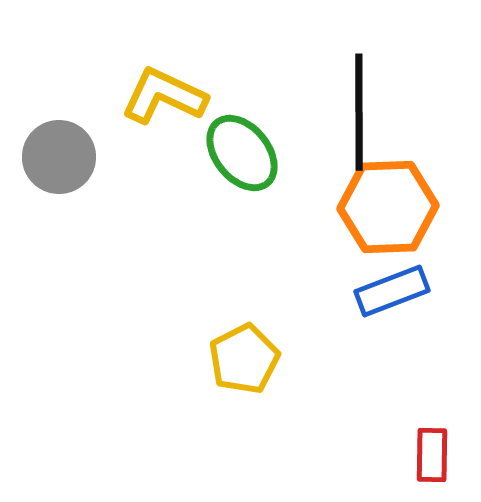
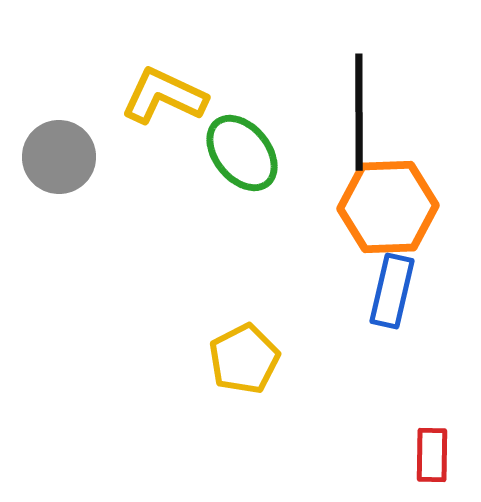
blue rectangle: rotated 56 degrees counterclockwise
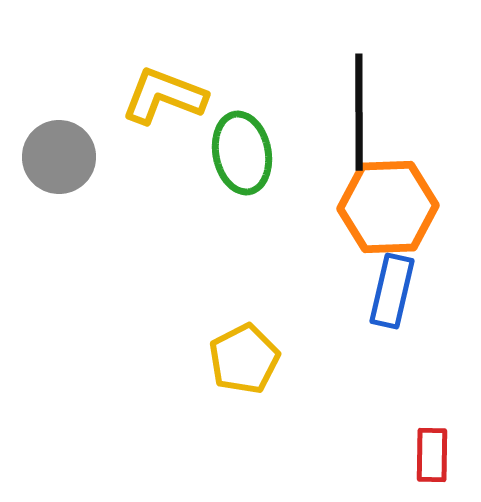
yellow L-shape: rotated 4 degrees counterclockwise
green ellipse: rotated 28 degrees clockwise
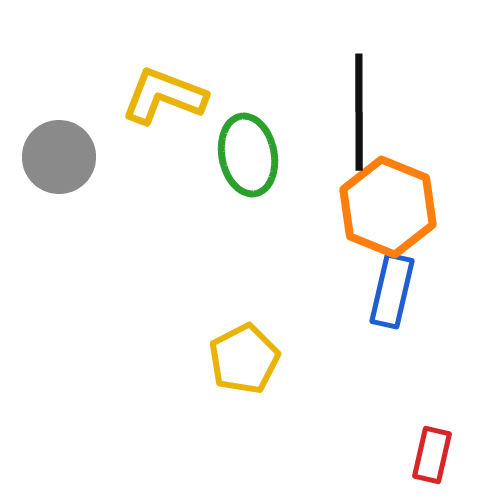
green ellipse: moved 6 px right, 2 px down
orange hexagon: rotated 24 degrees clockwise
red rectangle: rotated 12 degrees clockwise
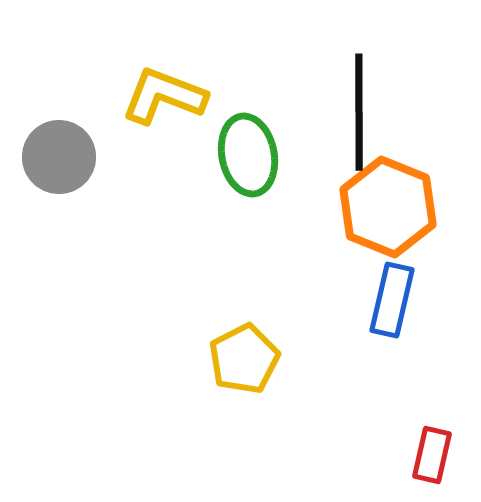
blue rectangle: moved 9 px down
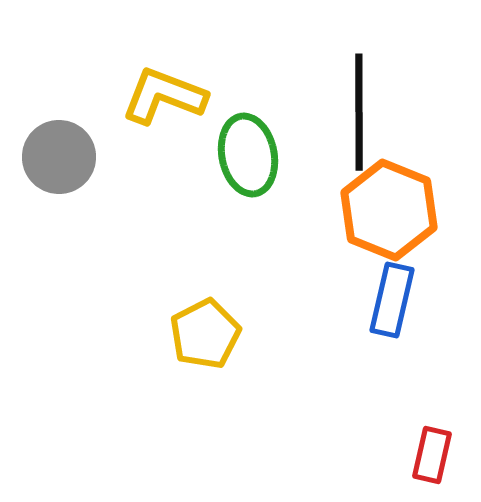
orange hexagon: moved 1 px right, 3 px down
yellow pentagon: moved 39 px left, 25 px up
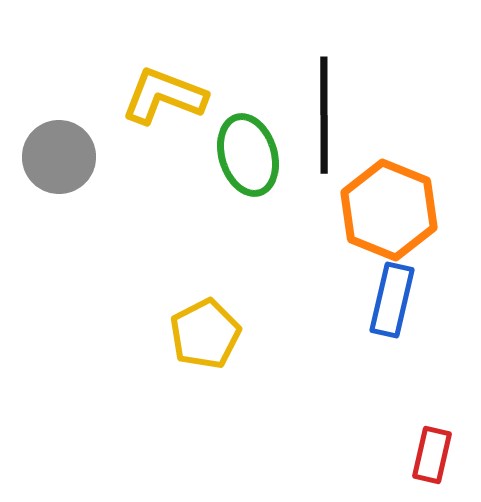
black line: moved 35 px left, 3 px down
green ellipse: rotated 6 degrees counterclockwise
